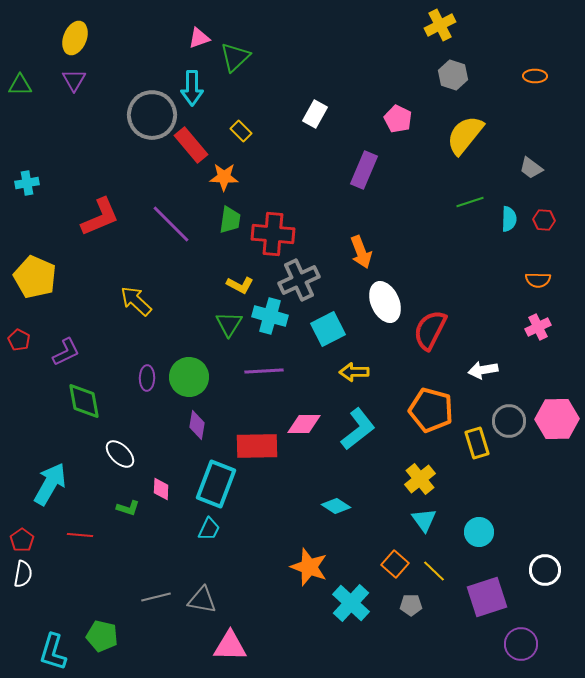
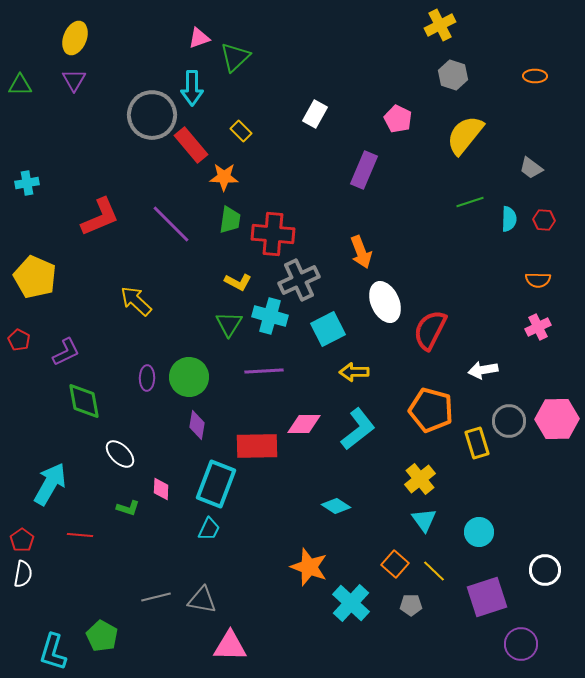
yellow L-shape at (240, 285): moved 2 px left, 3 px up
green pentagon at (102, 636): rotated 16 degrees clockwise
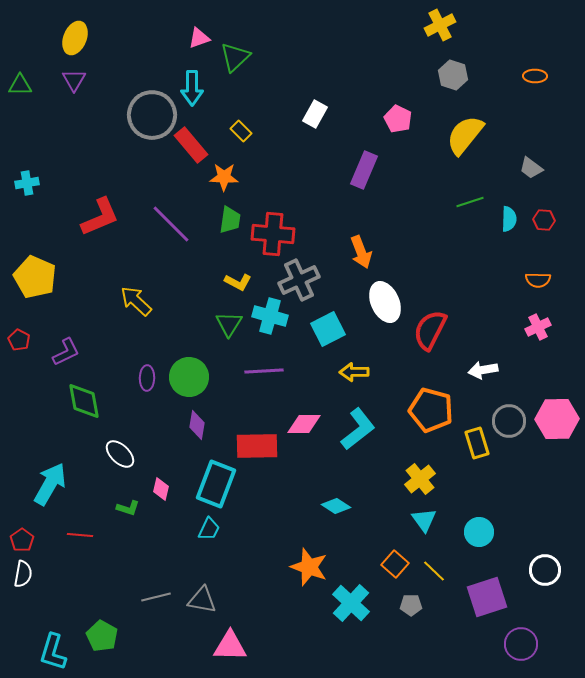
pink diamond at (161, 489): rotated 10 degrees clockwise
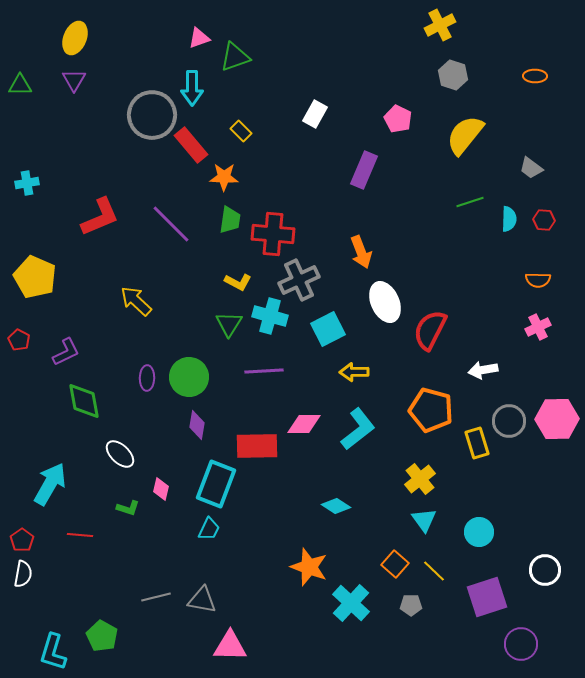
green triangle at (235, 57): rotated 24 degrees clockwise
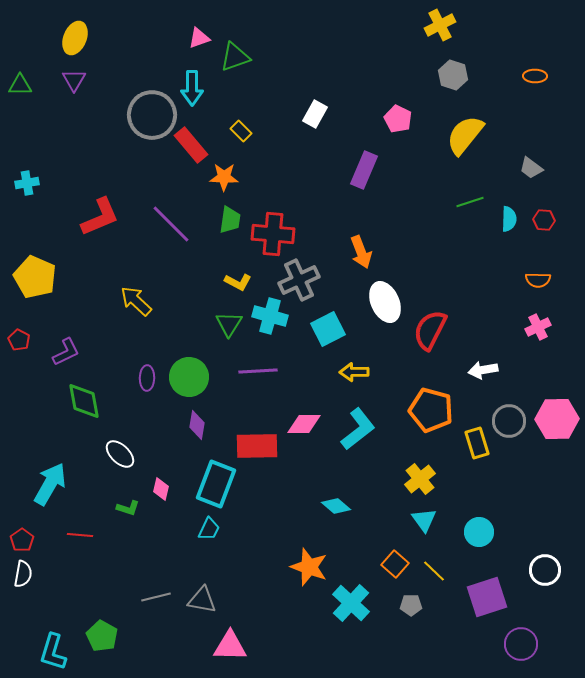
purple line at (264, 371): moved 6 px left
cyan diamond at (336, 506): rotated 8 degrees clockwise
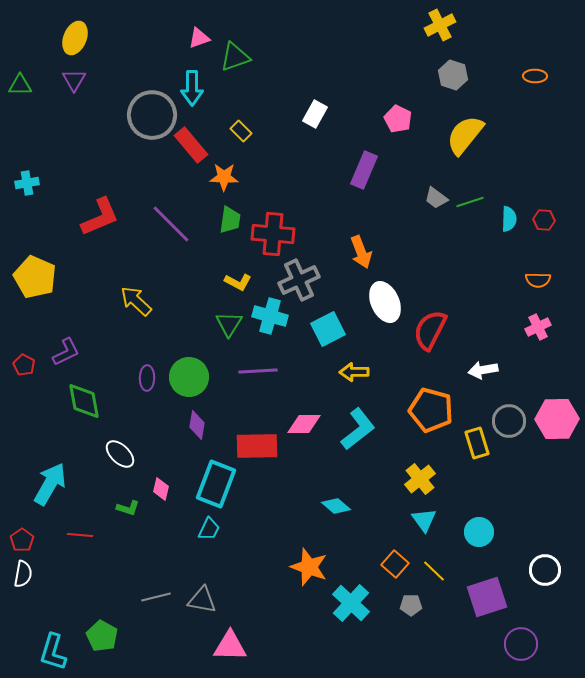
gray trapezoid at (531, 168): moved 95 px left, 30 px down
red pentagon at (19, 340): moved 5 px right, 25 px down
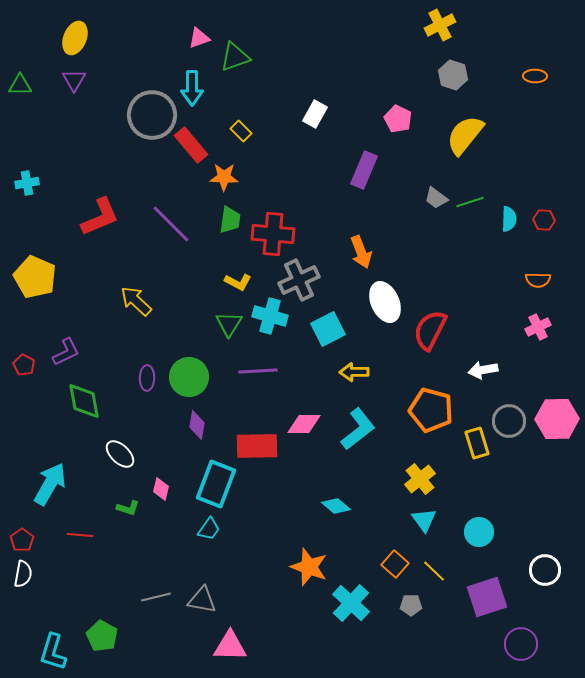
cyan trapezoid at (209, 529): rotated 10 degrees clockwise
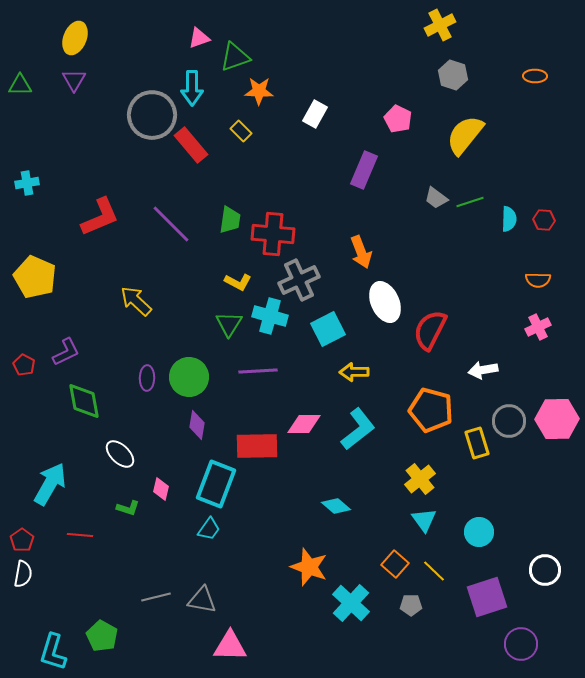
orange star at (224, 177): moved 35 px right, 86 px up
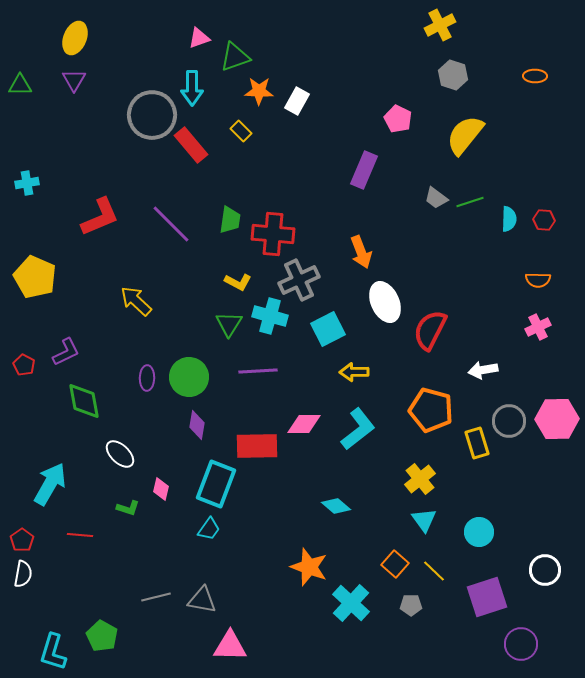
white rectangle at (315, 114): moved 18 px left, 13 px up
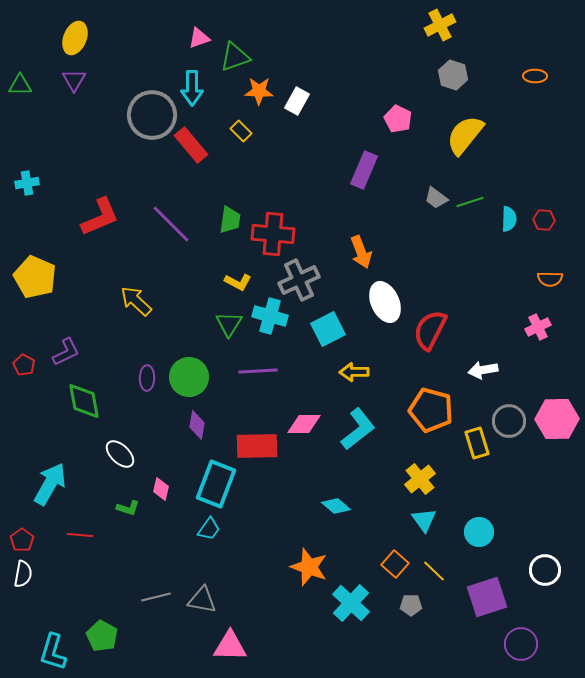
orange semicircle at (538, 280): moved 12 px right, 1 px up
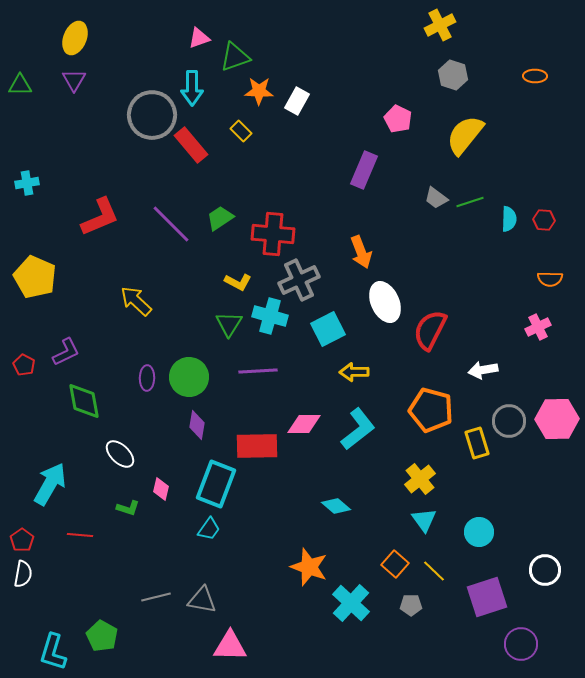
green trapezoid at (230, 220): moved 10 px left, 2 px up; rotated 132 degrees counterclockwise
